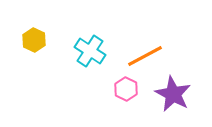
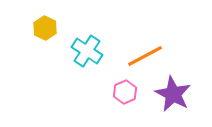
yellow hexagon: moved 11 px right, 12 px up
cyan cross: moved 3 px left
pink hexagon: moved 1 px left, 3 px down; rotated 10 degrees clockwise
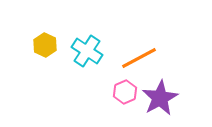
yellow hexagon: moved 17 px down
orange line: moved 6 px left, 2 px down
purple star: moved 13 px left, 4 px down; rotated 15 degrees clockwise
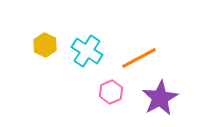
pink hexagon: moved 14 px left
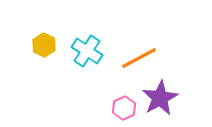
yellow hexagon: moved 1 px left
pink hexagon: moved 13 px right, 16 px down
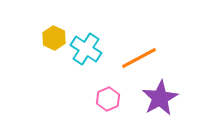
yellow hexagon: moved 10 px right, 7 px up
cyan cross: moved 1 px left, 2 px up
pink hexagon: moved 16 px left, 9 px up
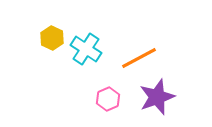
yellow hexagon: moved 2 px left
purple star: moved 3 px left, 1 px up; rotated 9 degrees clockwise
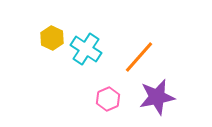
orange line: moved 1 px up; rotated 21 degrees counterclockwise
purple star: rotated 9 degrees clockwise
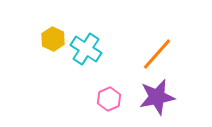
yellow hexagon: moved 1 px right, 1 px down
orange line: moved 18 px right, 3 px up
pink hexagon: moved 1 px right
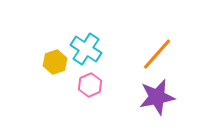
yellow hexagon: moved 2 px right, 23 px down; rotated 15 degrees clockwise
pink hexagon: moved 19 px left, 14 px up
